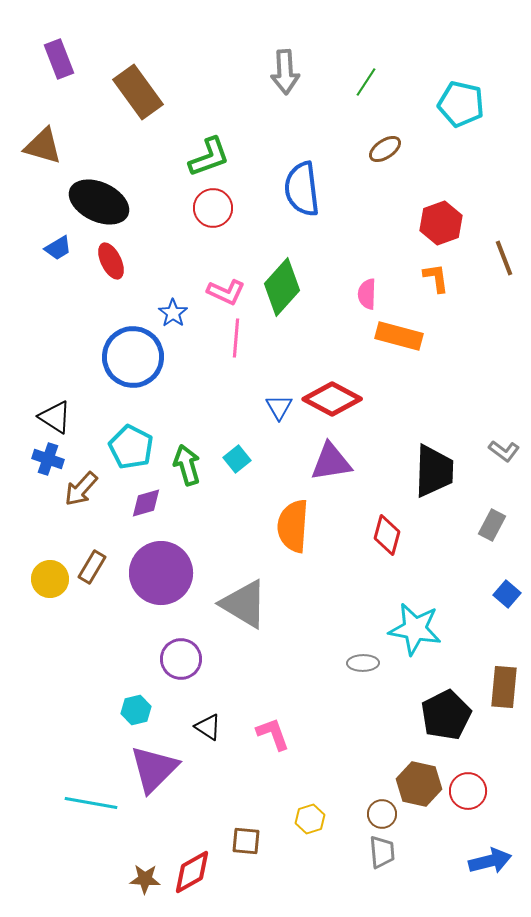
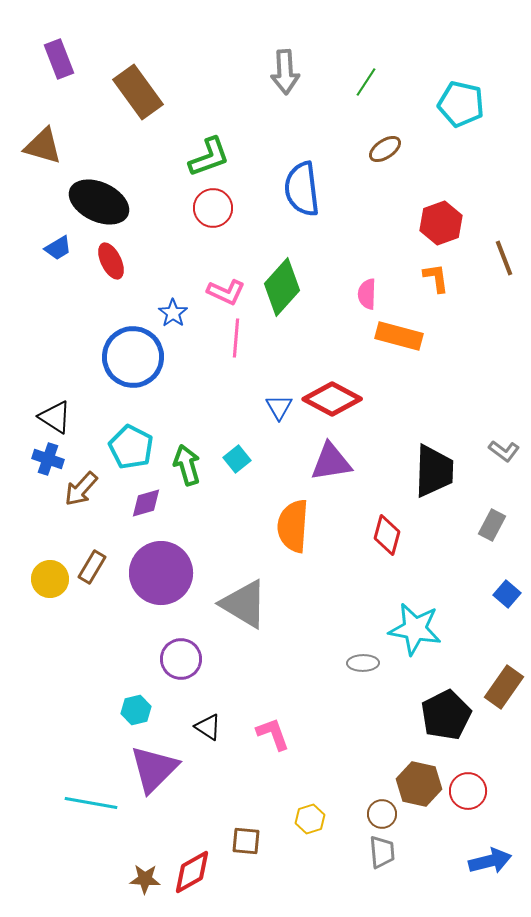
brown rectangle at (504, 687): rotated 30 degrees clockwise
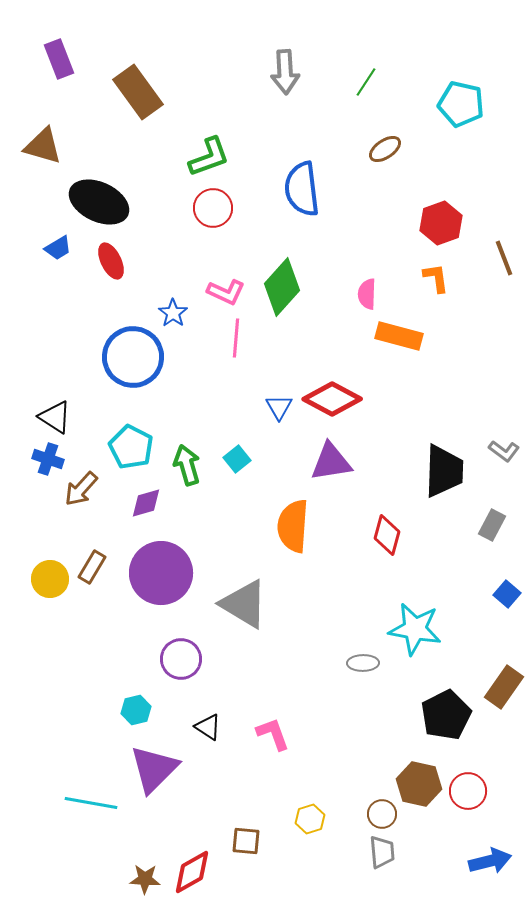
black trapezoid at (434, 471): moved 10 px right
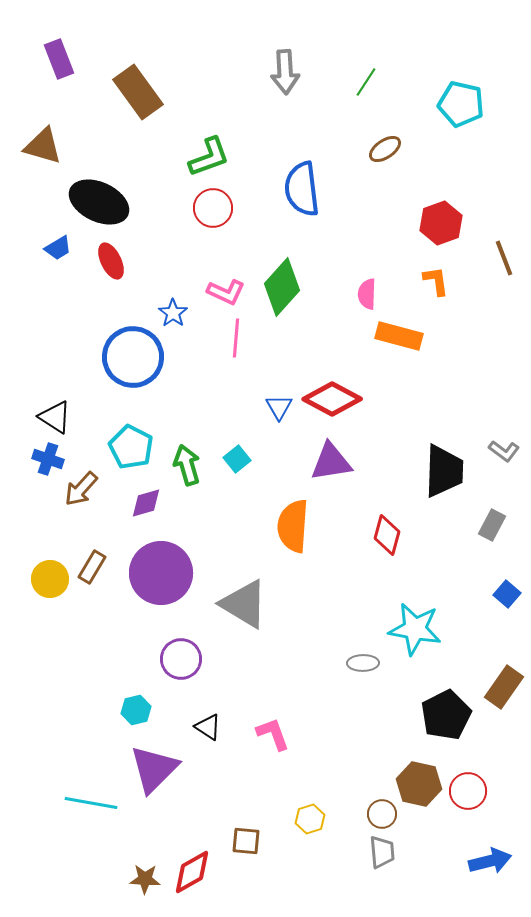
orange L-shape at (436, 278): moved 3 px down
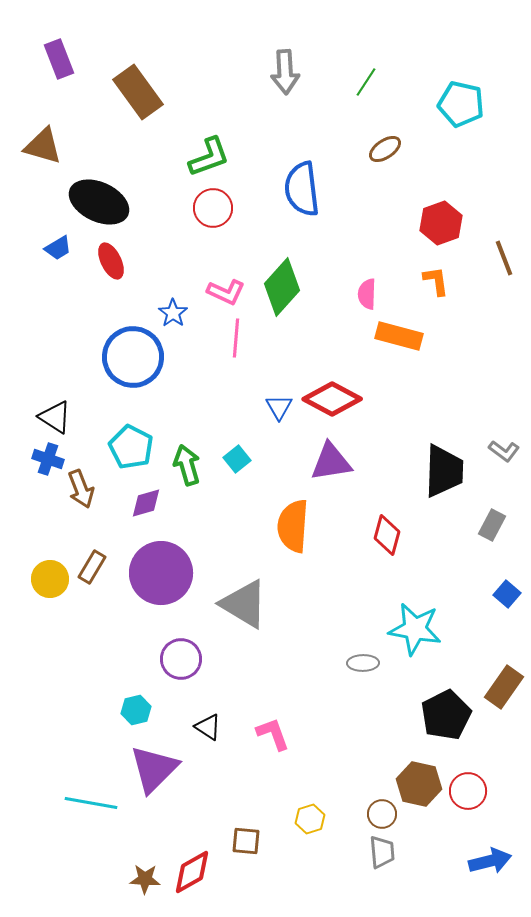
brown arrow at (81, 489): rotated 63 degrees counterclockwise
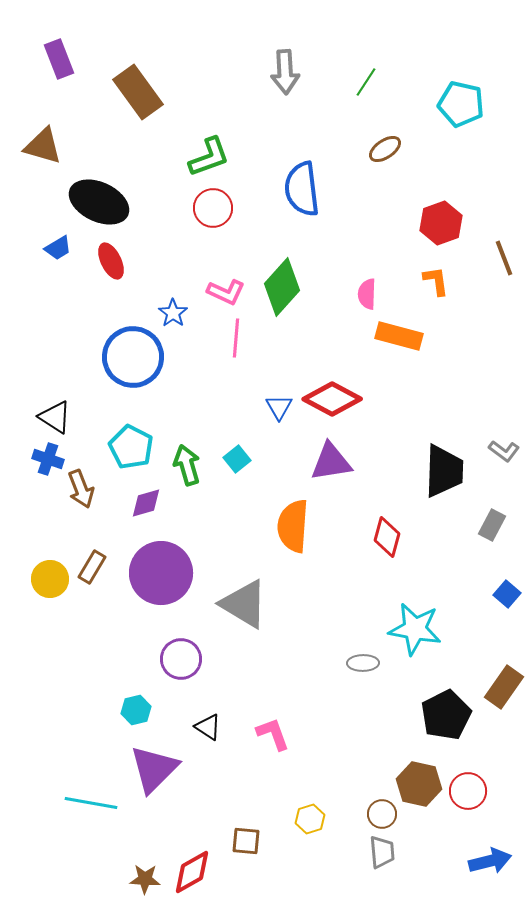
red diamond at (387, 535): moved 2 px down
